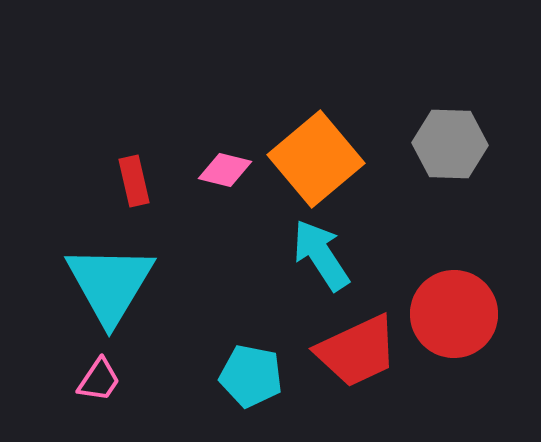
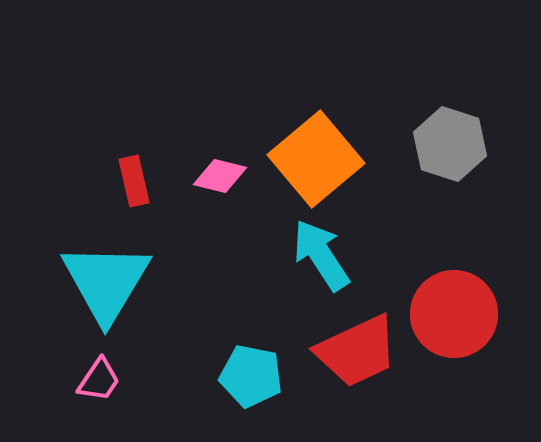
gray hexagon: rotated 16 degrees clockwise
pink diamond: moved 5 px left, 6 px down
cyan triangle: moved 4 px left, 2 px up
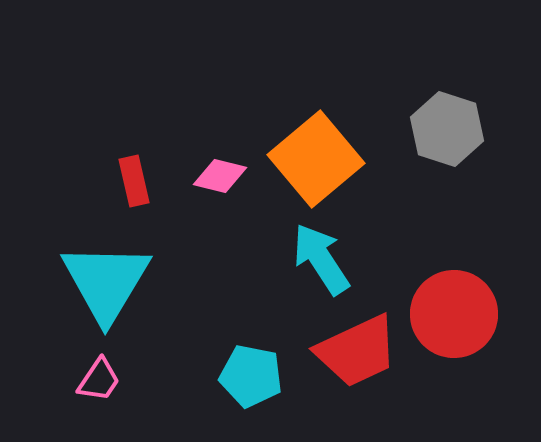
gray hexagon: moved 3 px left, 15 px up
cyan arrow: moved 4 px down
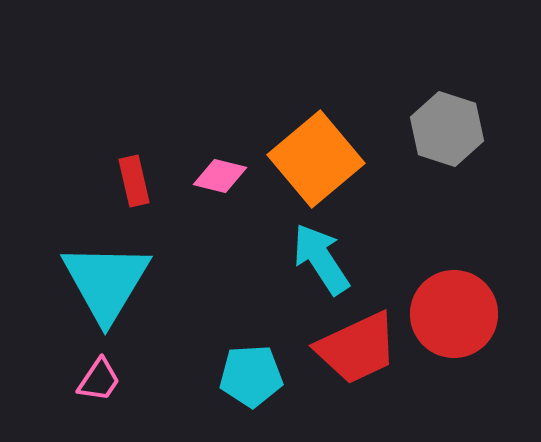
red trapezoid: moved 3 px up
cyan pentagon: rotated 14 degrees counterclockwise
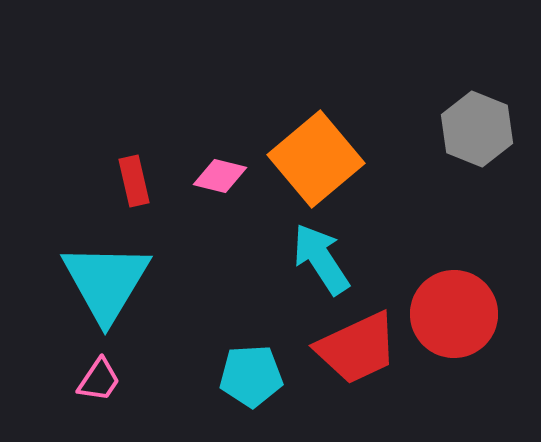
gray hexagon: moved 30 px right; rotated 4 degrees clockwise
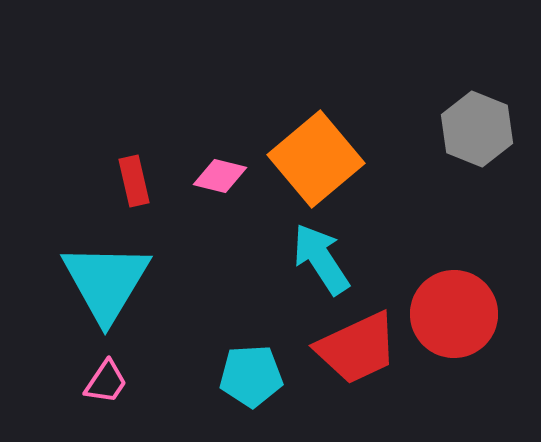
pink trapezoid: moved 7 px right, 2 px down
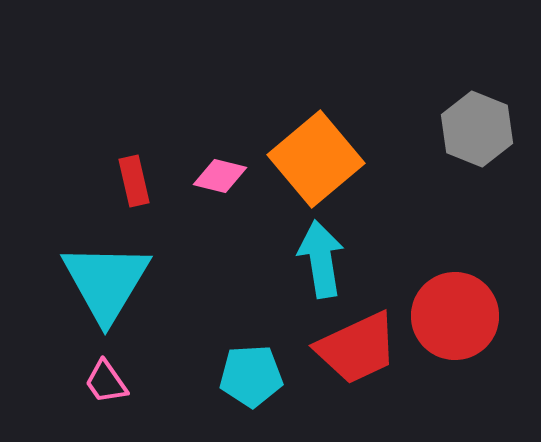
cyan arrow: rotated 24 degrees clockwise
red circle: moved 1 px right, 2 px down
pink trapezoid: rotated 111 degrees clockwise
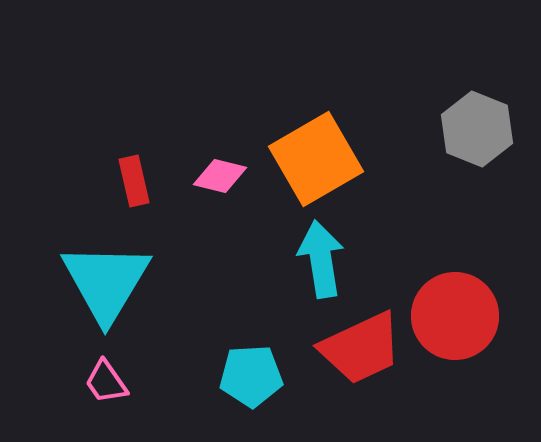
orange square: rotated 10 degrees clockwise
red trapezoid: moved 4 px right
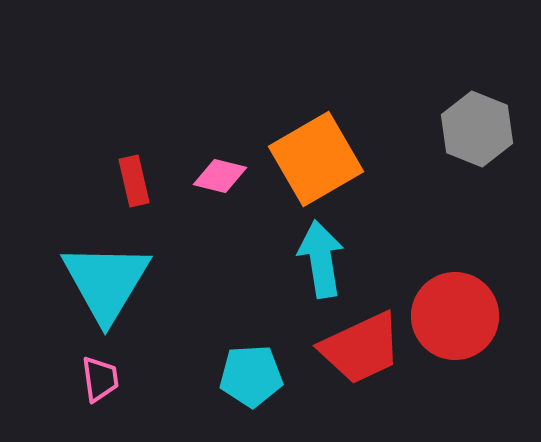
pink trapezoid: moved 6 px left, 3 px up; rotated 153 degrees counterclockwise
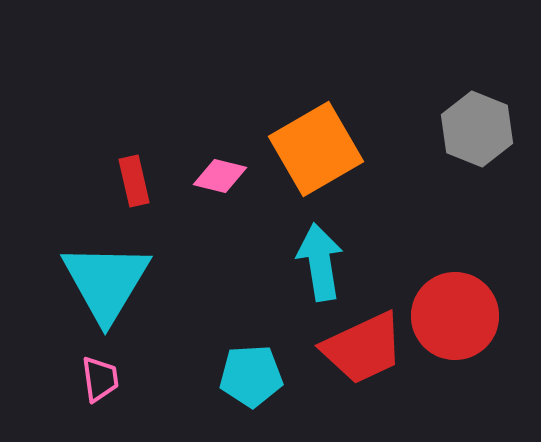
orange square: moved 10 px up
cyan arrow: moved 1 px left, 3 px down
red trapezoid: moved 2 px right
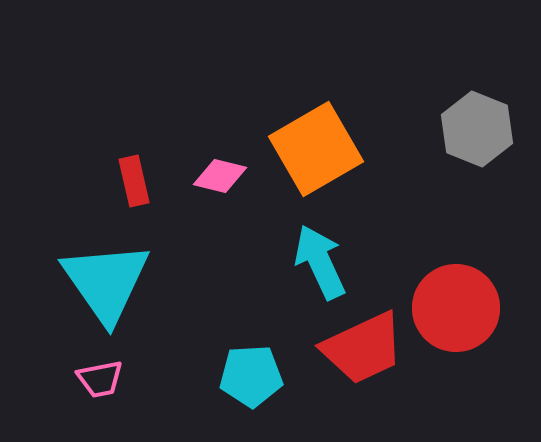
cyan arrow: rotated 16 degrees counterclockwise
cyan triangle: rotated 6 degrees counterclockwise
red circle: moved 1 px right, 8 px up
pink trapezoid: rotated 87 degrees clockwise
